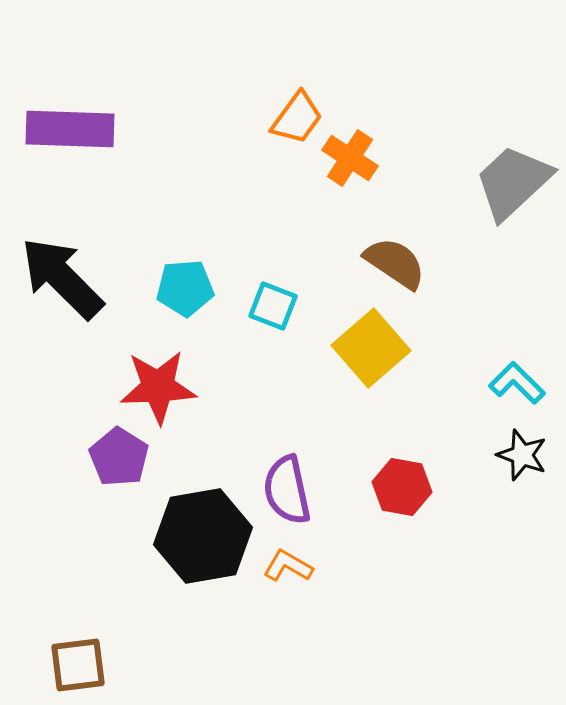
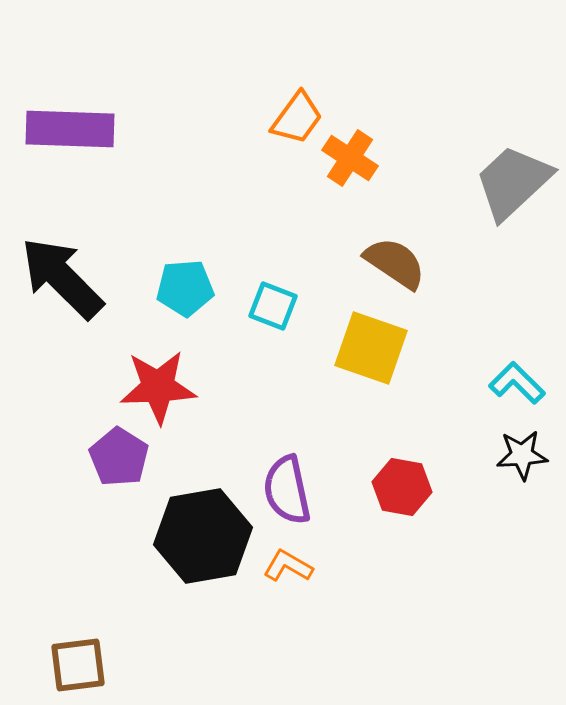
yellow square: rotated 30 degrees counterclockwise
black star: rotated 24 degrees counterclockwise
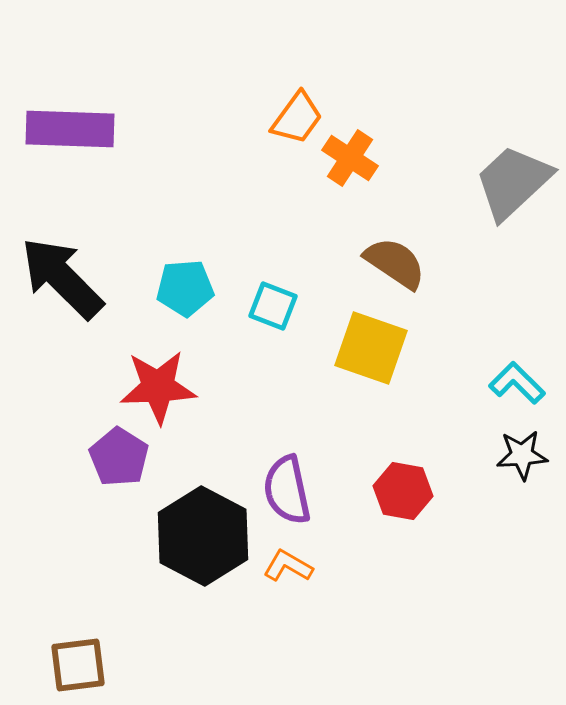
red hexagon: moved 1 px right, 4 px down
black hexagon: rotated 22 degrees counterclockwise
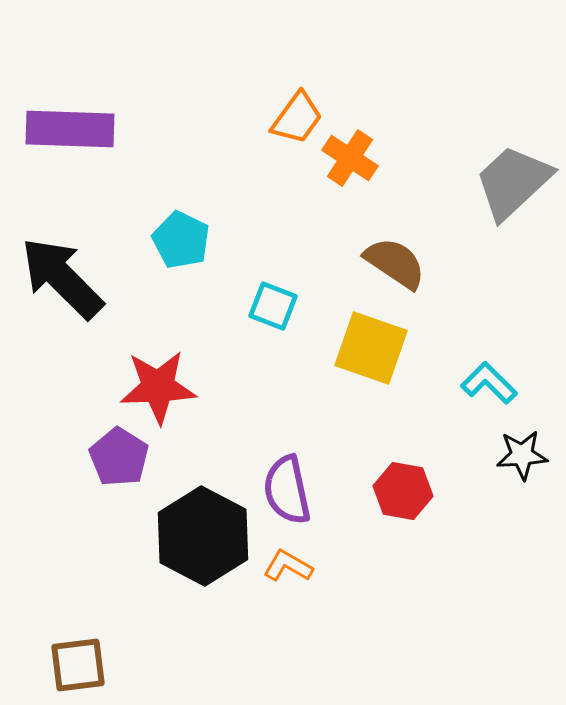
cyan pentagon: moved 4 px left, 48 px up; rotated 30 degrees clockwise
cyan L-shape: moved 28 px left
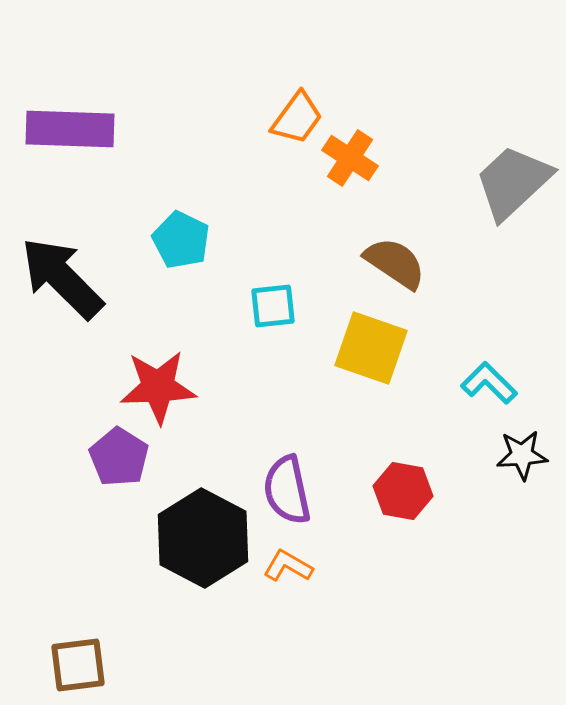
cyan square: rotated 27 degrees counterclockwise
black hexagon: moved 2 px down
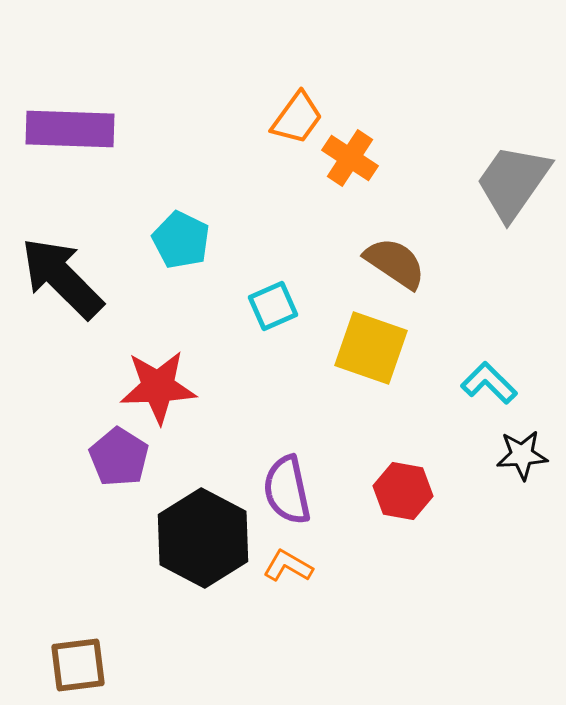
gray trapezoid: rotated 12 degrees counterclockwise
cyan square: rotated 18 degrees counterclockwise
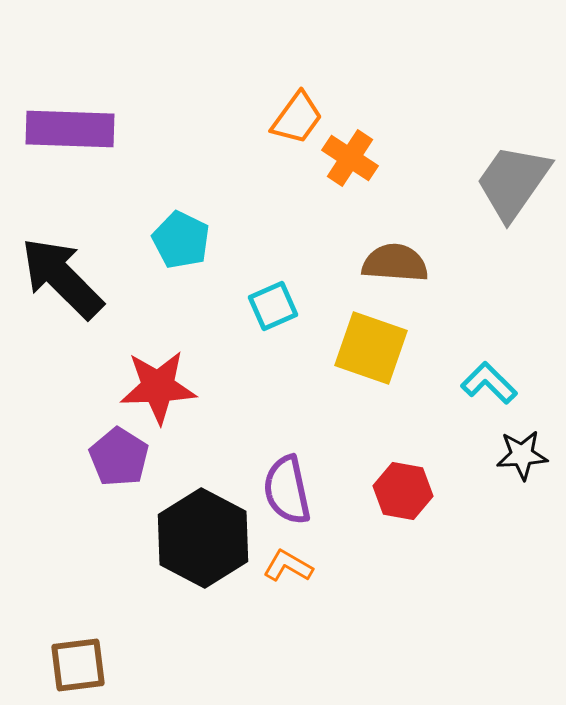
brown semicircle: rotated 30 degrees counterclockwise
